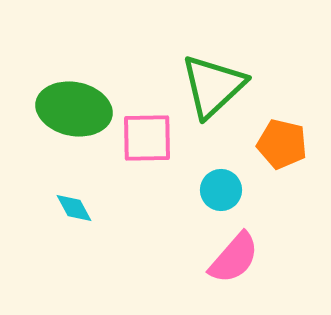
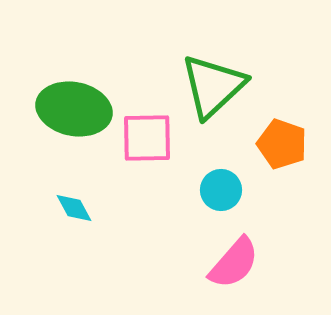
orange pentagon: rotated 6 degrees clockwise
pink semicircle: moved 5 px down
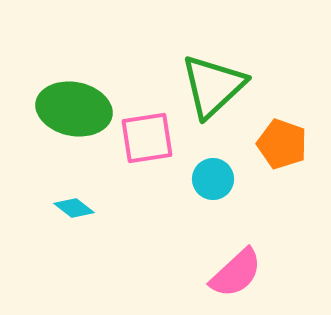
pink square: rotated 8 degrees counterclockwise
cyan circle: moved 8 px left, 11 px up
cyan diamond: rotated 24 degrees counterclockwise
pink semicircle: moved 2 px right, 10 px down; rotated 6 degrees clockwise
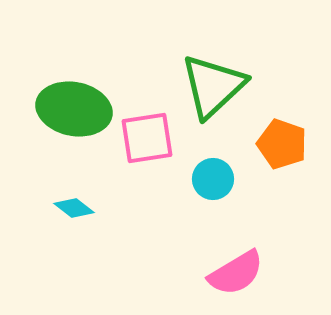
pink semicircle: rotated 12 degrees clockwise
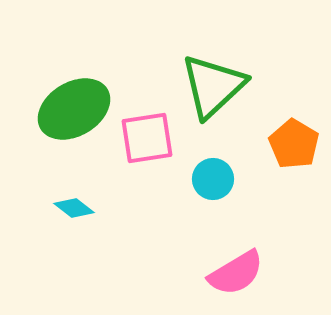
green ellipse: rotated 42 degrees counterclockwise
orange pentagon: moved 12 px right; rotated 12 degrees clockwise
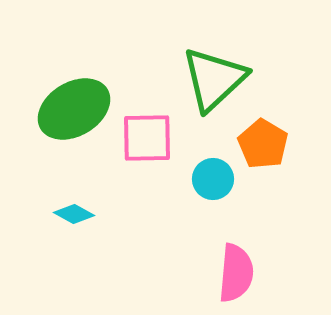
green triangle: moved 1 px right, 7 px up
pink square: rotated 8 degrees clockwise
orange pentagon: moved 31 px left
cyan diamond: moved 6 px down; rotated 9 degrees counterclockwise
pink semicircle: rotated 54 degrees counterclockwise
